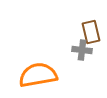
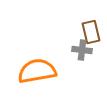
orange semicircle: moved 1 px left, 4 px up
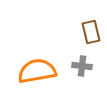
gray cross: moved 16 px down
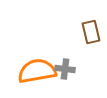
gray cross: moved 17 px left, 3 px down
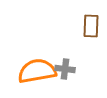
brown rectangle: moved 6 px up; rotated 15 degrees clockwise
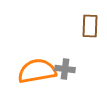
brown rectangle: moved 1 px left
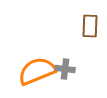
orange semicircle: rotated 12 degrees counterclockwise
